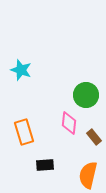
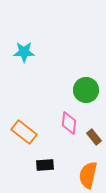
cyan star: moved 3 px right, 18 px up; rotated 20 degrees counterclockwise
green circle: moved 5 px up
orange rectangle: rotated 35 degrees counterclockwise
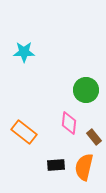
black rectangle: moved 11 px right
orange semicircle: moved 4 px left, 8 px up
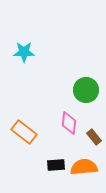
orange semicircle: rotated 72 degrees clockwise
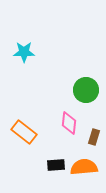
brown rectangle: rotated 56 degrees clockwise
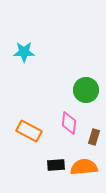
orange rectangle: moved 5 px right, 1 px up; rotated 10 degrees counterclockwise
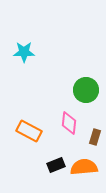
brown rectangle: moved 1 px right
black rectangle: rotated 18 degrees counterclockwise
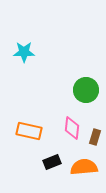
pink diamond: moved 3 px right, 5 px down
orange rectangle: rotated 15 degrees counterclockwise
black rectangle: moved 4 px left, 3 px up
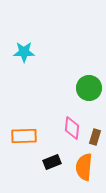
green circle: moved 3 px right, 2 px up
orange rectangle: moved 5 px left, 5 px down; rotated 15 degrees counterclockwise
orange semicircle: rotated 80 degrees counterclockwise
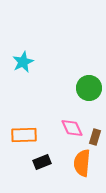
cyan star: moved 1 px left, 10 px down; rotated 25 degrees counterclockwise
pink diamond: rotated 30 degrees counterclockwise
orange rectangle: moved 1 px up
black rectangle: moved 10 px left
orange semicircle: moved 2 px left, 4 px up
